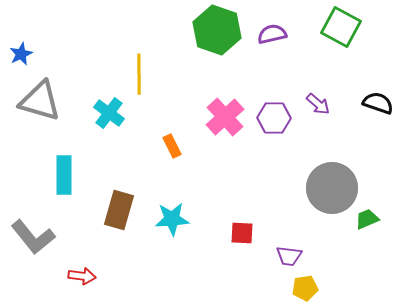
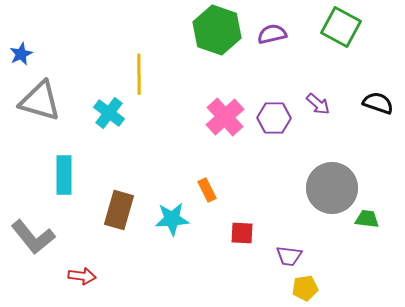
orange rectangle: moved 35 px right, 44 px down
green trapezoid: rotated 30 degrees clockwise
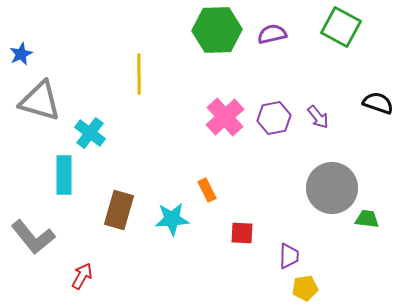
green hexagon: rotated 21 degrees counterclockwise
purple arrow: moved 13 px down; rotated 10 degrees clockwise
cyan cross: moved 19 px left, 20 px down
purple hexagon: rotated 12 degrees counterclockwise
purple trapezoid: rotated 96 degrees counterclockwise
red arrow: rotated 68 degrees counterclockwise
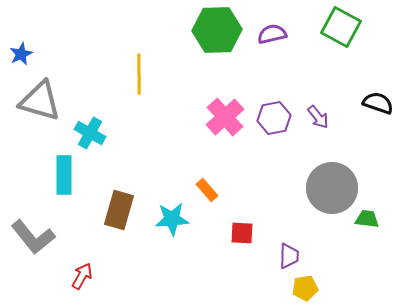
cyan cross: rotated 8 degrees counterclockwise
orange rectangle: rotated 15 degrees counterclockwise
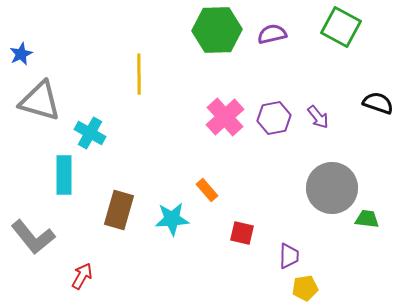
red square: rotated 10 degrees clockwise
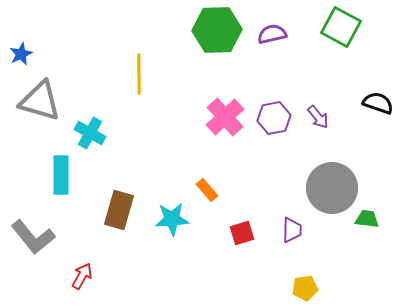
cyan rectangle: moved 3 px left
red square: rotated 30 degrees counterclockwise
purple trapezoid: moved 3 px right, 26 px up
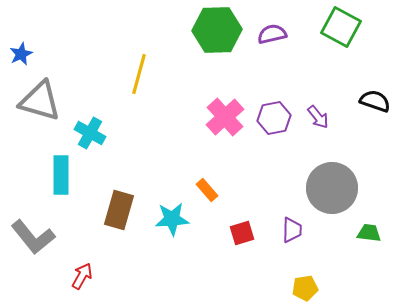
yellow line: rotated 15 degrees clockwise
black semicircle: moved 3 px left, 2 px up
green trapezoid: moved 2 px right, 14 px down
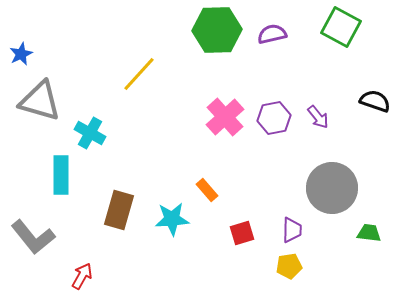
yellow line: rotated 27 degrees clockwise
yellow pentagon: moved 16 px left, 22 px up
